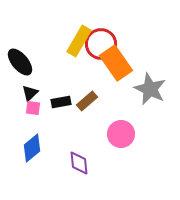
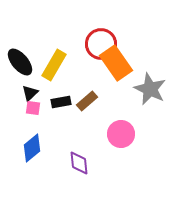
yellow rectangle: moved 25 px left, 24 px down
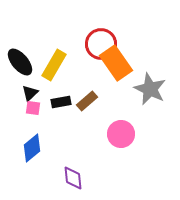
purple diamond: moved 6 px left, 15 px down
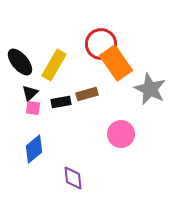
brown rectangle: moved 7 px up; rotated 25 degrees clockwise
blue diamond: moved 2 px right, 1 px down
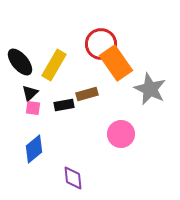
black rectangle: moved 3 px right, 3 px down
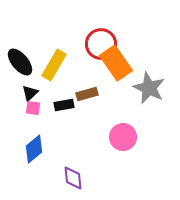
gray star: moved 1 px left, 1 px up
pink circle: moved 2 px right, 3 px down
